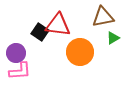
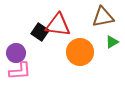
green triangle: moved 1 px left, 4 px down
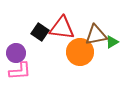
brown triangle: moved 7 px left, 18 px down
red triangle: moved 4 px right, 3 px down
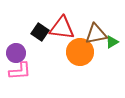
brown triangle: moved 1 px up
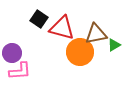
red triangle: rotated 8 degrees clockwise
black square: moved 1 px left, 13 px up
green triangle: moved 2 px right, 3 px down
purple circle: moved 4 px left
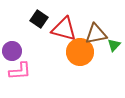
red triangle: moved 2 px right, 1 px down
green triangle: rotated 16 degrees counterclockwise
purple circle: moved 2 px up
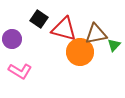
purple circle: moved 12 px up
pink L-shape: rotated 35 degrees clockwise
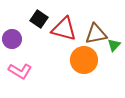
orange circle: moved 4 px right, 8 px down
